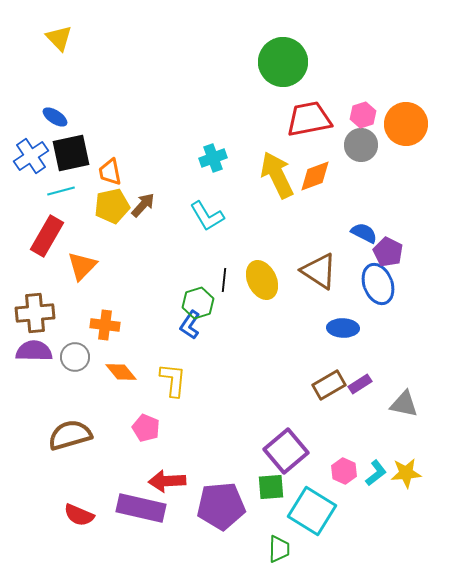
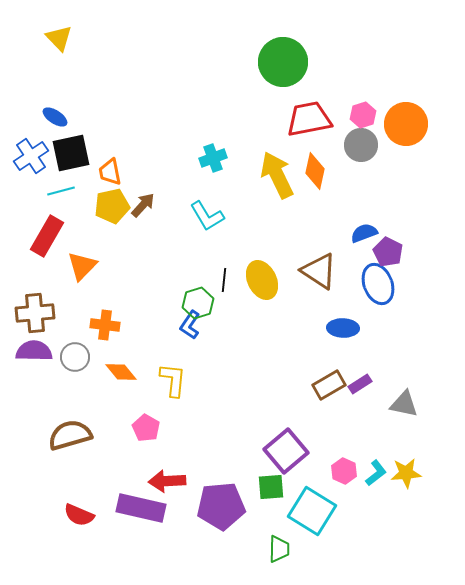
orange diamond at (315, 176): moved 5 px up; rotated 57 degrees counterclockwise
blue semicircle at (364, 233): rotated 48 degrees counterclockwise
pink pentagon at (146, 428): rotated 8 degrees clockwise
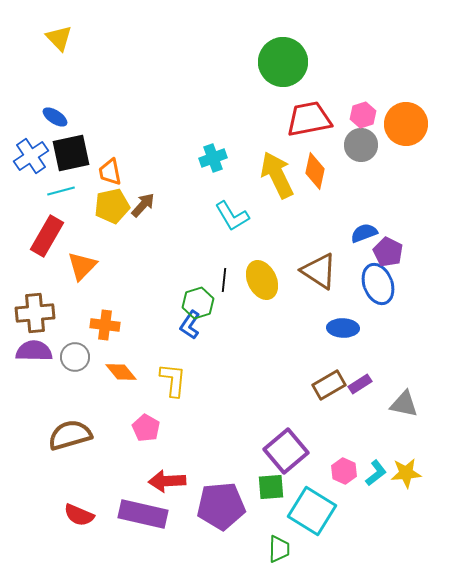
cyan L-shape at (207, 216): moved 25 px right
purple rectangle at (141, 508): moved 2 px right, 6 px down
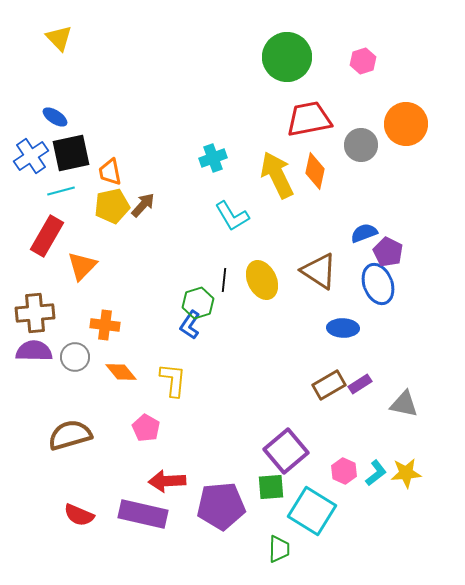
green circle at (283, 62): moved 4 px right, 5 px up
pink hexagon at (363, 115): moved 54 px up
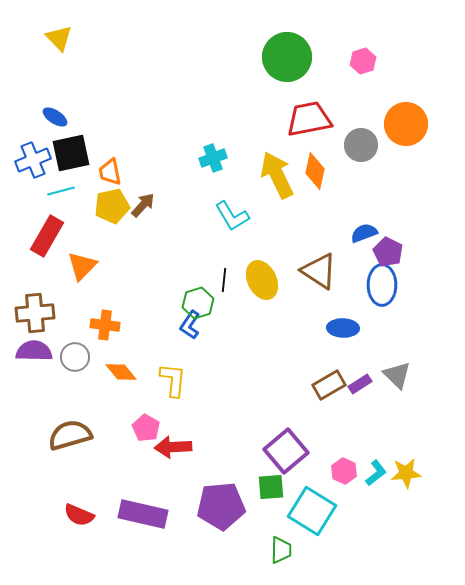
blue cross at (31, 156): moved 2 px right, 4 px down; rotated 12 degrees clockwise
blue ellipse at (378, 284): moved 4 px right, 1 px down; rotated 21 degrees clockwise
gray triangle at (404, 404): moved 7 px left, 29 px up; rotated 32 degrees clockwise
red arrow at (167, 481): moved 6 px right, 34 px up
green trapezoid at (279, 549): moved 2 px right, 1 px down
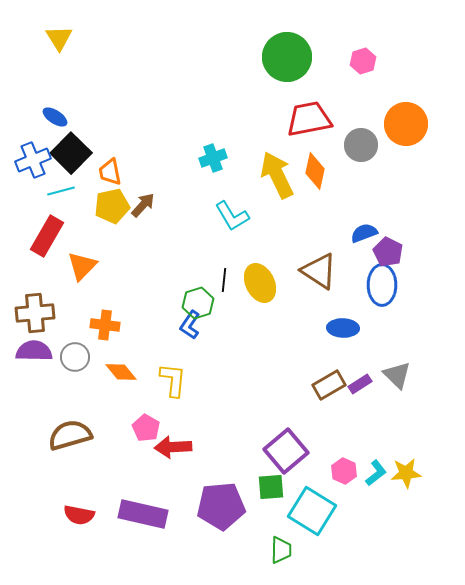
yellow triangle at (59, 38): rotated 12 degrees clockwise
black square at (71, 153): rotated 33 degrees counterclockwise
yellow ellipse at (262, 280): moved 2 px left, 3 px down
red semicircle at (79, 515): rotated 12 degrees counterclockwise
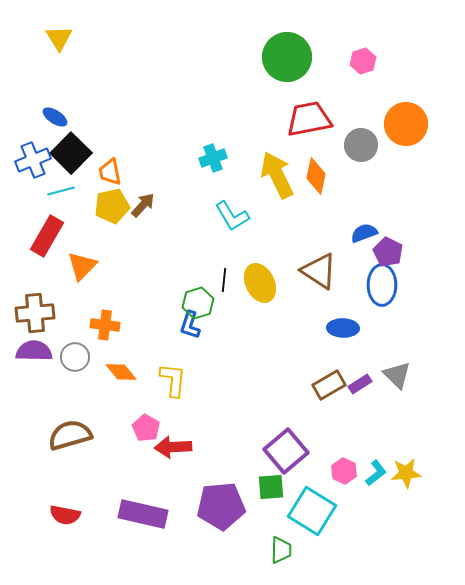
orange diamond at (315, 171): moved 1 px right, 5 px down
blue L-shape at (190, 325): rotated 16 degrees counterclockwise
red semicircle at (79, 515): moved 14 px left
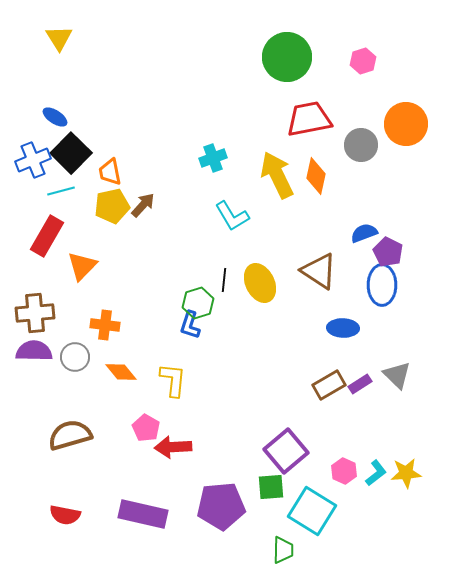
green trapezoid at (281, 550): moved 2 px right
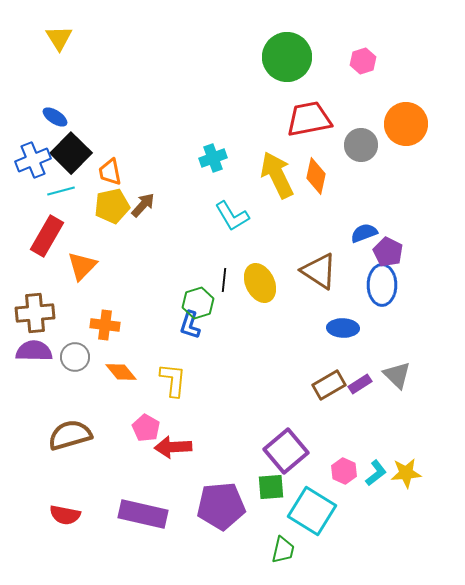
green trapezoid at (283, 550): rotated 12 degrees clockwise
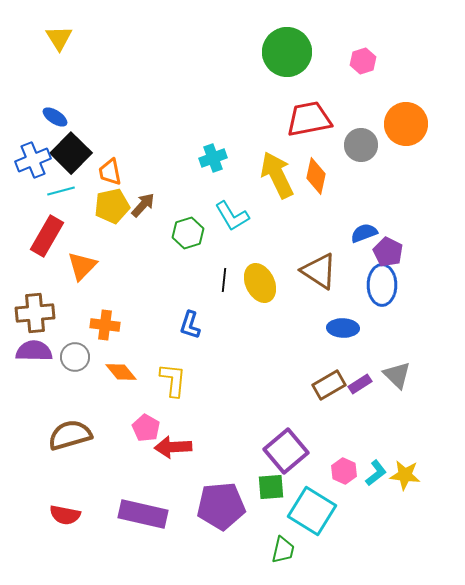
green circle at (287, 57): moved 5 px up
green hexagon at (198, 303): moved 10 px left, 70 px up
yellow star at (406, 473): moved 1 px left, 2 px down; rotated 12 degrees clockwise
